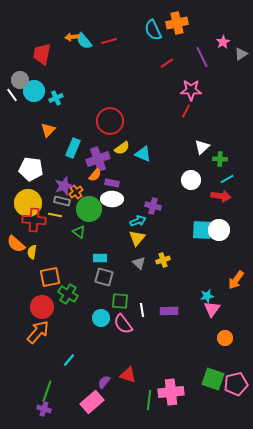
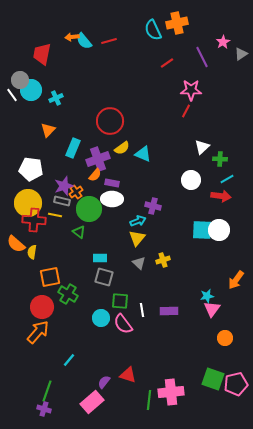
cyan circle at (34, 91): moved 3 px left, 1 px up
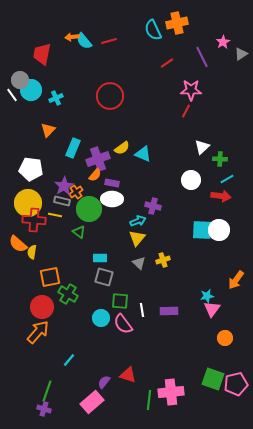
red circle at (110, 121): moved 25 px up
purple star at (64, 186): rotated 12 degrees counterclockwise
orange semicircle at (16, 244): moved 2 px right
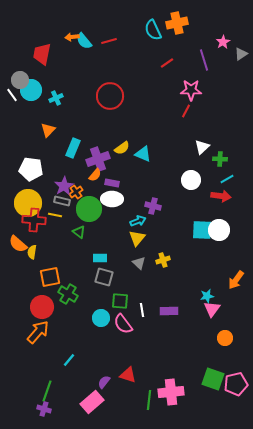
purple line at (202, 57): moved 2 px right, 3 px down; rotated 10 degrees clockwise
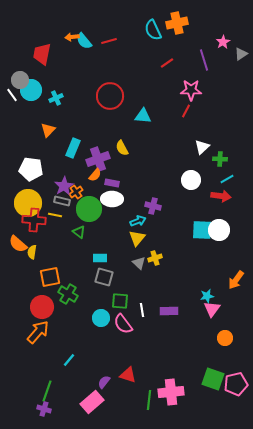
yellow semicircle at (122, 148): rotated 98 degrees clockwise
cyan triangle at (143, 154): moved 38 px up; rotated 18 degrees counterclockwise
yellow cross at (163, 260): moved 8 px left, 2 px up
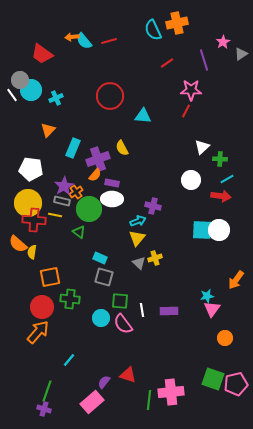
red trapezoid at (42, 54): rotated 65 degrees counterclockwise
cyan rectangle at (100, 258): rotated 24 degrees clockwise
green cross at (68, 294): moved 2 px right, 5 px down; rotated 24 degrees counterclockwise
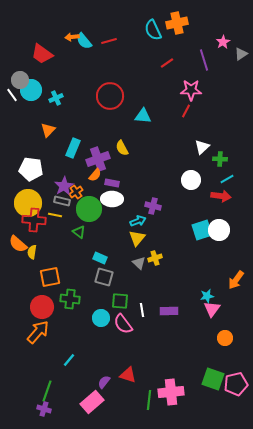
cyan square at (202, 230): rotated 20 degrees counterclockwise
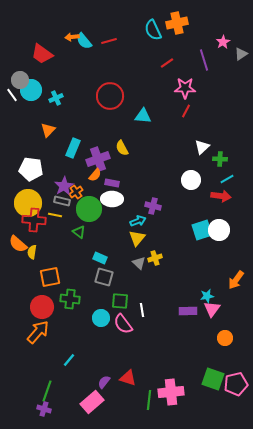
pink star at (191, 90): moved 6 px left, 2 px up
purple rectangle at (169, 311): moved 19 px right
red triangle at (128, 375): moved 3 px down
